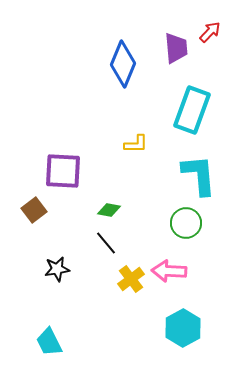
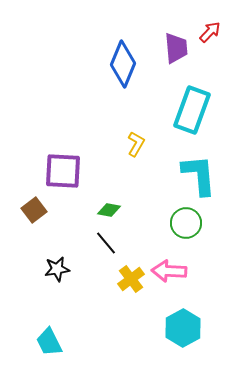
yellow L-shape: rotated 60 degrees counterclockwise
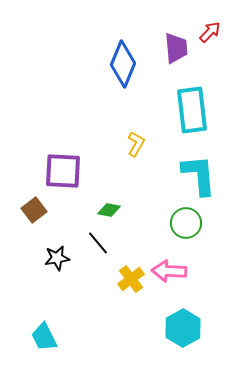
cyan rectangle: rotated 27 degrees counterclockwise
black line: moved 8 px left
black star: moved 11 px up
cyan trapezoid: moved 5 px left, 5 px up
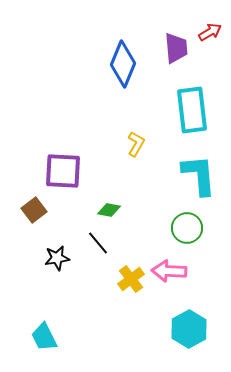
red arrow: rotated 15 degrees clockwise
green circle: moved 1 px right, 5 px down
cyan hexagon: moved 6 px right, 1 px down
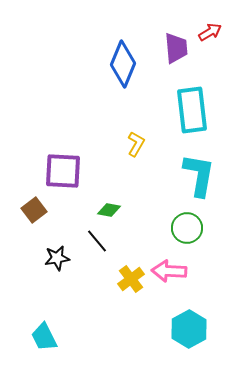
cyan L-shape: rotated 15 degrees clockwise
black line: moved 1 px left, 2 px up
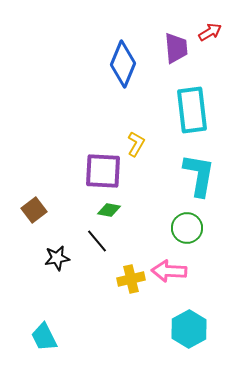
purple square: moved 40 px right
yellow cross: rotated 24 degrees clockwise
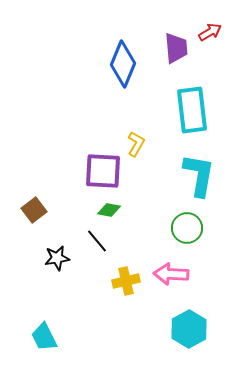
pink arrow: moved 2 px right, 3 px down
yellow cross: moved 5 px left, 2 px down
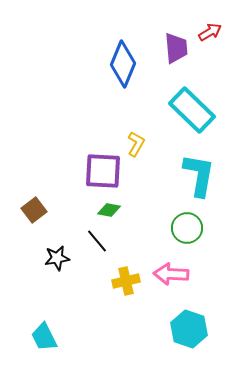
cyan rectangle: rotated 39 degrees counterclockwise
cyan hexagon: rotated 12 degrees counterclockwise
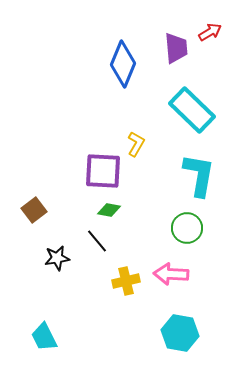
cyan hexagon: moved 9 px left, 4 px down; rotated 9 degrees counterclockwise
